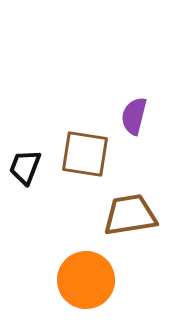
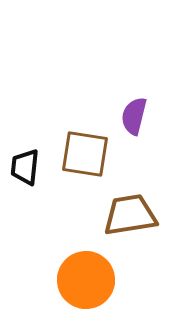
black trapezoid: rotated 15 degrees counterclockwise
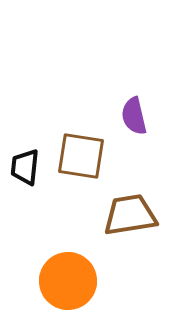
purple semicircle: rotated 27 degrees counterclockwise
brown square: moved 4 px left, 2 px down
orange circle: moved 18 px left, 1 px down
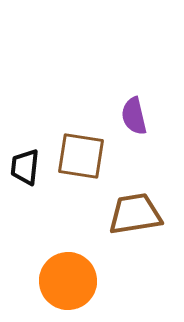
brown trapezoid: moved 5 px right, 1 px up
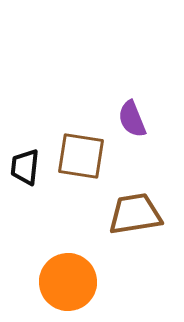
purple semicircle: moved 2 px left, 3 px down; rotated 9 degrees counterclockwise
orange circle: moved 1 px down
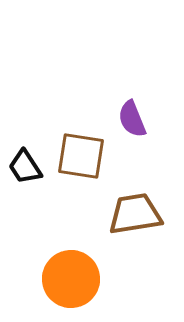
black trapezoid: rotated 39 degrees counterclockwise
orange circle: moved 3 px right, 3 px up
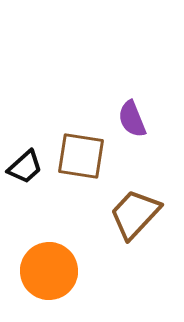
black trapezoid: rotated 99 degrees counterclockwise
brown trapezoid: rotated 38 degrees counterclockwise
orange circle: moved 22 px left, 8 px up
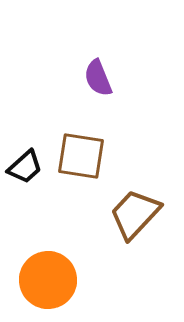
purple semicircle: moved 34 px left, 41 px up
orange circle: moved 1 px left, 9 px down
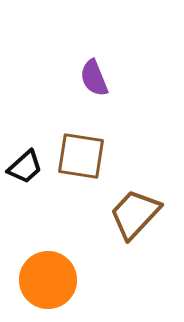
purple semicircle: moved 4 px left
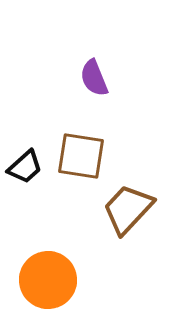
brown trapezoid: moved 7 px left, 5 px up
